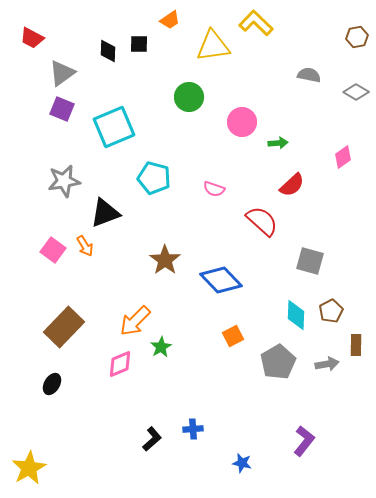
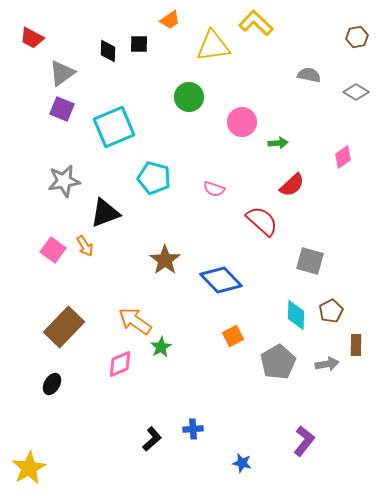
orange arrow at (135, 321): rotated 80 degrees clockwise
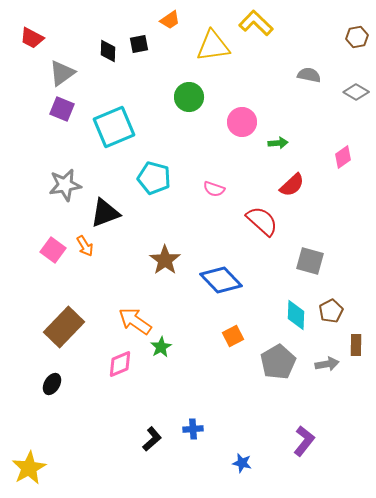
black square at (139, 44): rotated 12 degrees counterclockwise
gray star at (64, 181): moved 1 px right, 4 px down
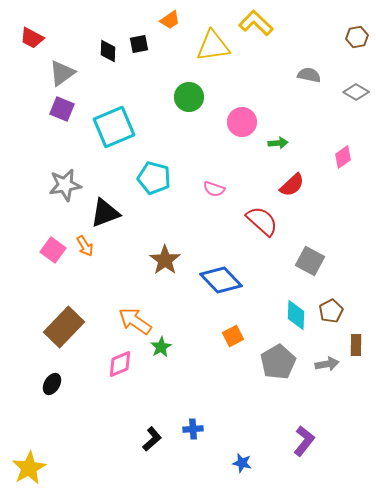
gray square at (310, 261): rotated 12 degrees clockwise
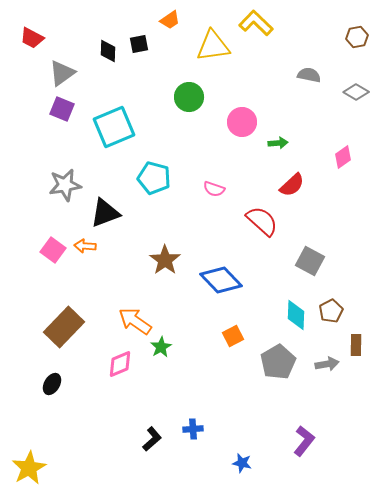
orange arrow at (85, 246): rotated 125 degrees clockwise
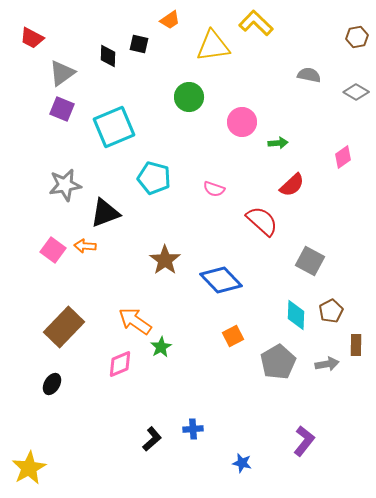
black square at (139, 44): rotated 24 degrees clockwise
black diamond at (108, 51): moved 5 px down
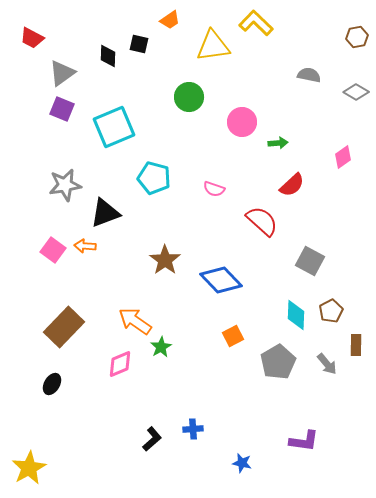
gray arrow at (327, 364): rotated 60 degrees clockwise
purple L-shape at (304, 441): rotated 60 degrees clockwise
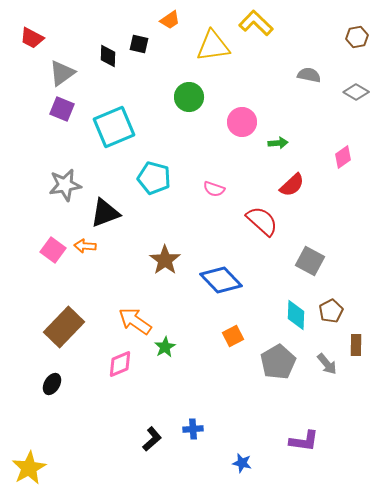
green star at (161, 347): moved 4 px right
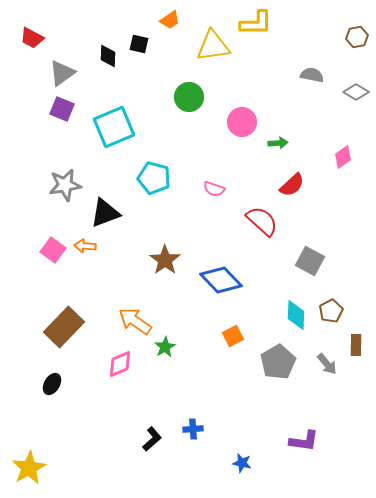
yellow L-shape at (256, 23): rotated 136 degrees clockwise
gray semicircle at (309, 75): moved 3 px right
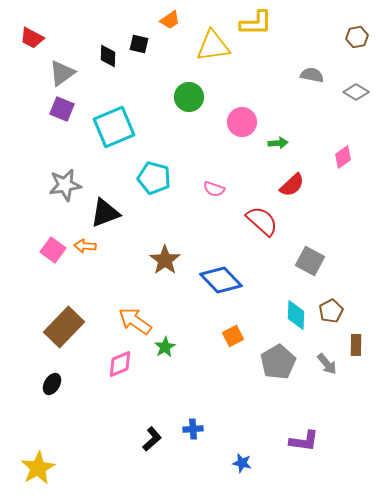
yellow star at (29, 468): moved 9 px right
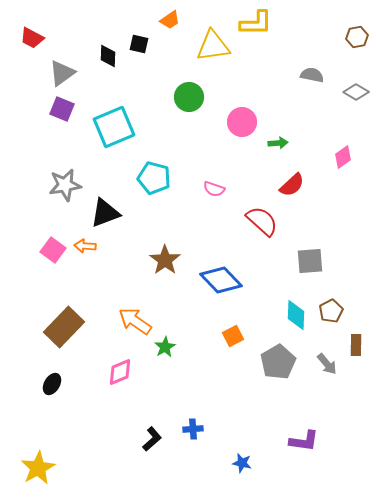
gray square at (310, 261): rotated 32 degrees counterclockwise
pink diamond at (120, 364): moved 8 px down
